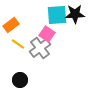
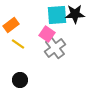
gray cross: moved 15 px right
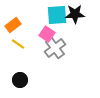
orange rectangle: moved 2 px right
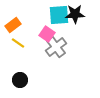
cyan square: moved 2 px right
yellow line: moved 1 px up
gray cross: moved 1 px right, 1 px up
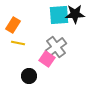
orange rectangle: rotated 21 degrees counterclockwise
pink square: moved 25 px down
yellow line: rotated 24 degrees counterclockwise
black circle: moved 9 px right, 4 px up
